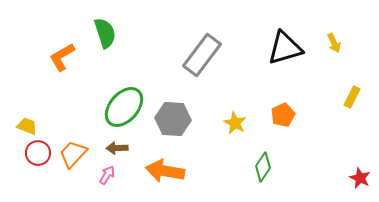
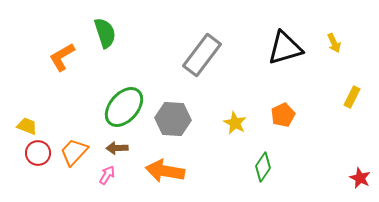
orange trapezoid: moved 1 px right, 2 px up
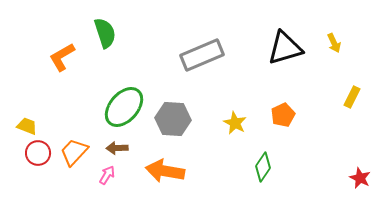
gray rectangle: rotated 30 degrees clockwise
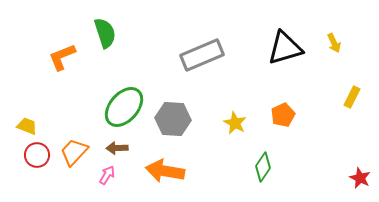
orange L-shape: rotated 8 degrees clockwise
red circle: moved 1 px left, 2 px down
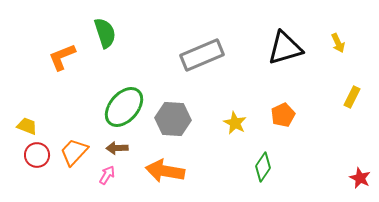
yellow arrow: moved 4 px right
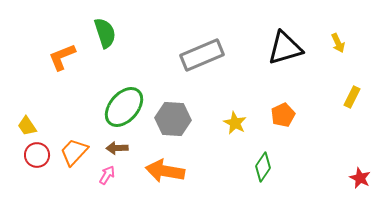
yellow trapezoid: rotated 145 degrees counterclockwise
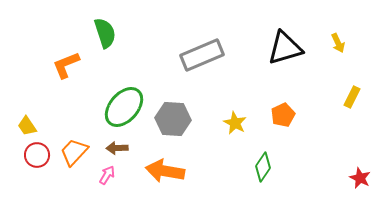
orange L-shape: moved 4 px right, 8 px down
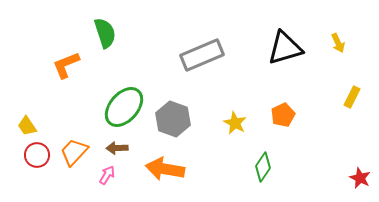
gray hexagon: rotated 16 degrees clockwise
orange arrow: moved 2 px up
